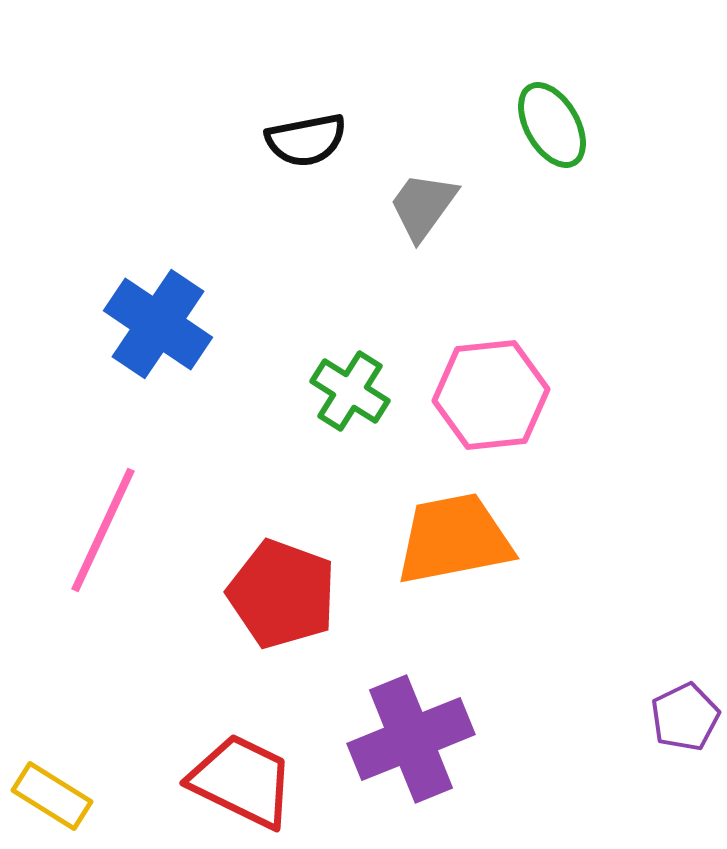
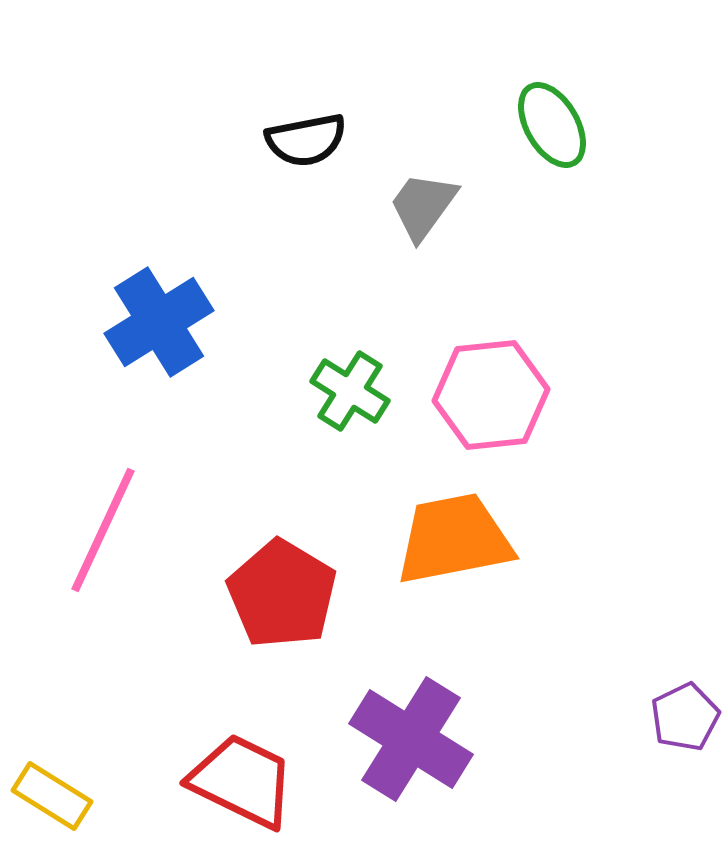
blue cross: moved 1 px right, 2 px up; rotated 24 degrees clockwise
red pentagon: rotated 11 degrees clockwise
purple cross: rotated 36 degrees counterclockwise
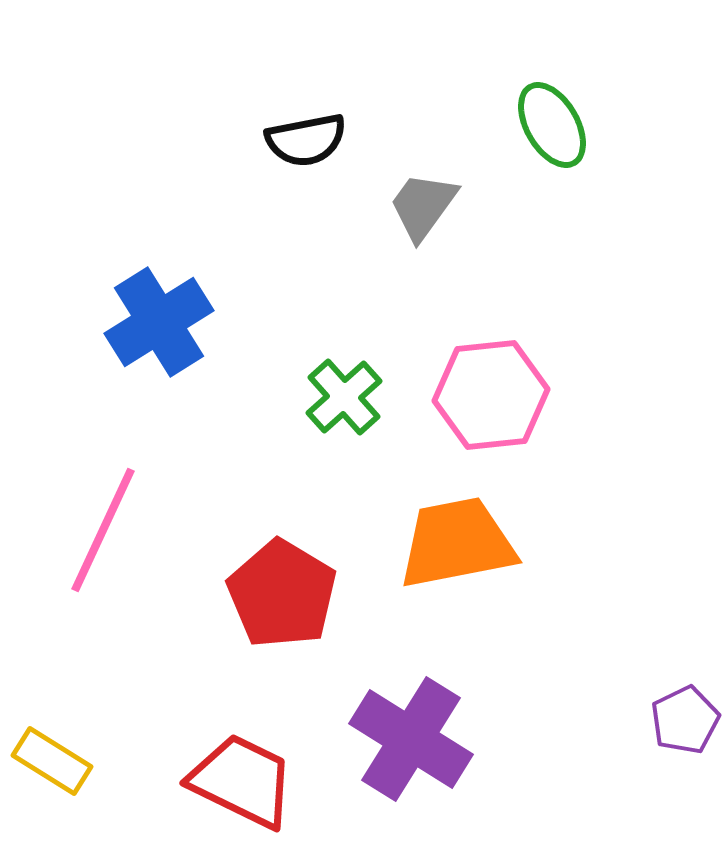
green cross: moved 6 px left, 6 px down; rotated 16 degrees clockwise
orange trapezoid: moved 3 px right, 4 px down
purple pentagon: moved 3 px down
yellow rectangle: moved 35 px up
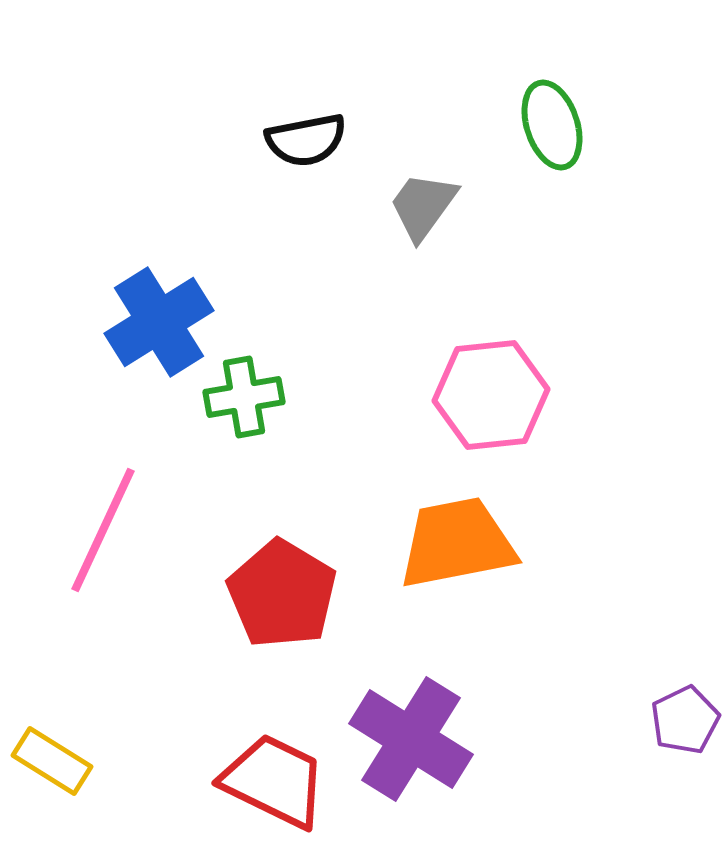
green ellipse: rotated 12 degrees clockwise
green cross: moved 100 px left; rotated 32 degrees clockwise
red trapezoid: moved 32 px right
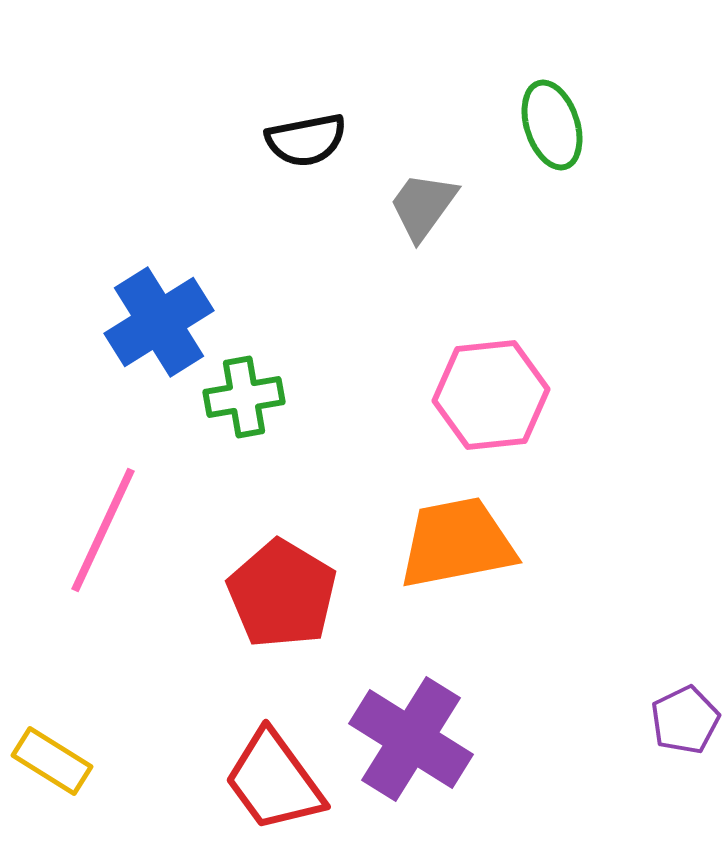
red trapezoid: rotated 152 degrees counterclockwise
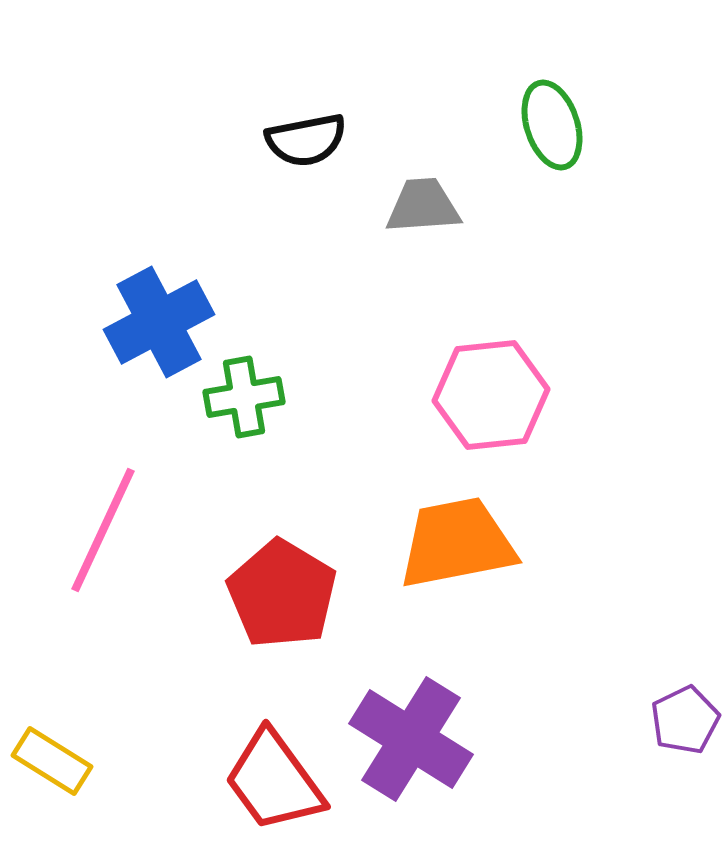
gray trapezoid: rotated 50 degrees clockwise
blue cross: rotated 4 degrees clockwise
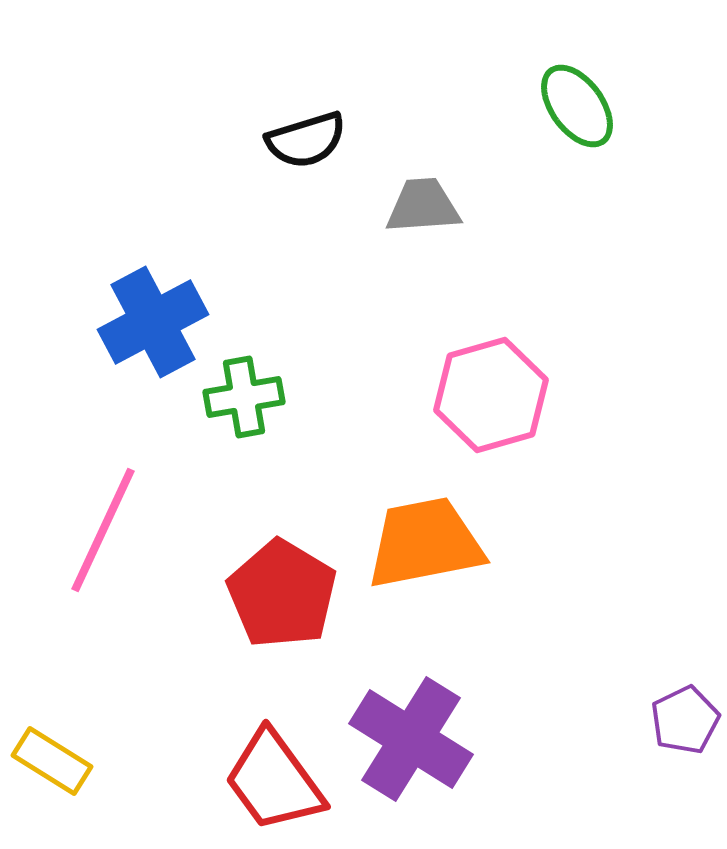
green ellipse: moved 25 px right, 19 px up; rotated 18 degrees counterclockwise
black semicircle: rotated 6 degrees counterclockwise
blue cross: moved 6 px left
pink hexagon: rotated 10 degrees counterclockwise
orange trapezoid: moved 32 px left
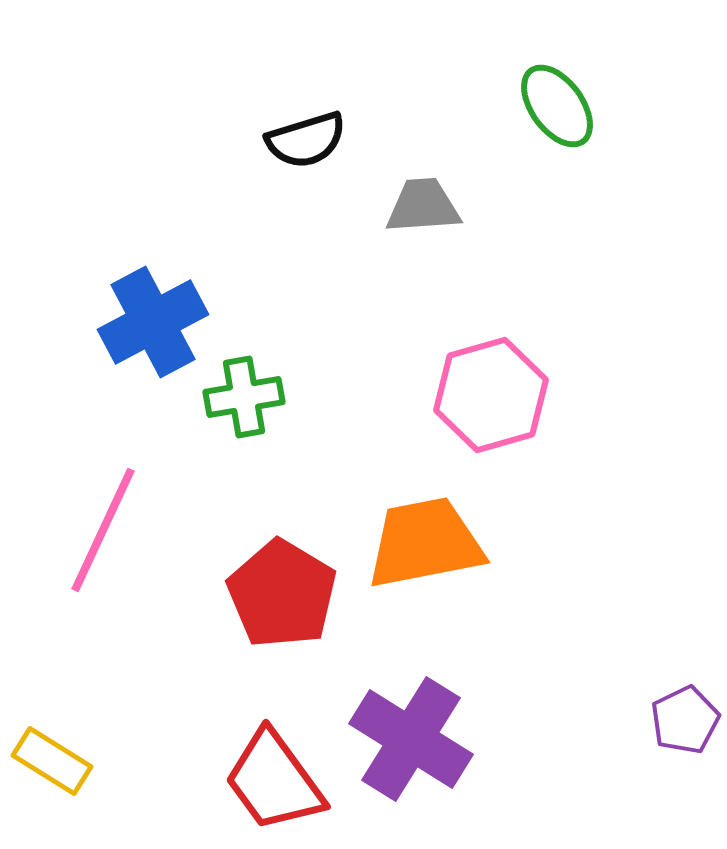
green ellipse: moved 20 px left
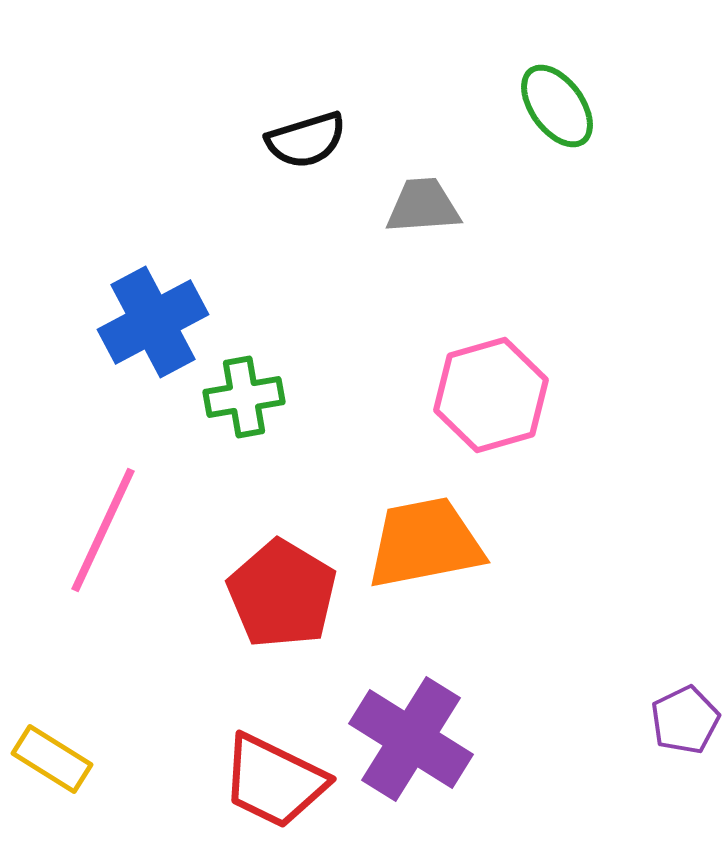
yellow rectangle: moved 2 px up
red trapezoid: rotated 28 degrees counterclockwise
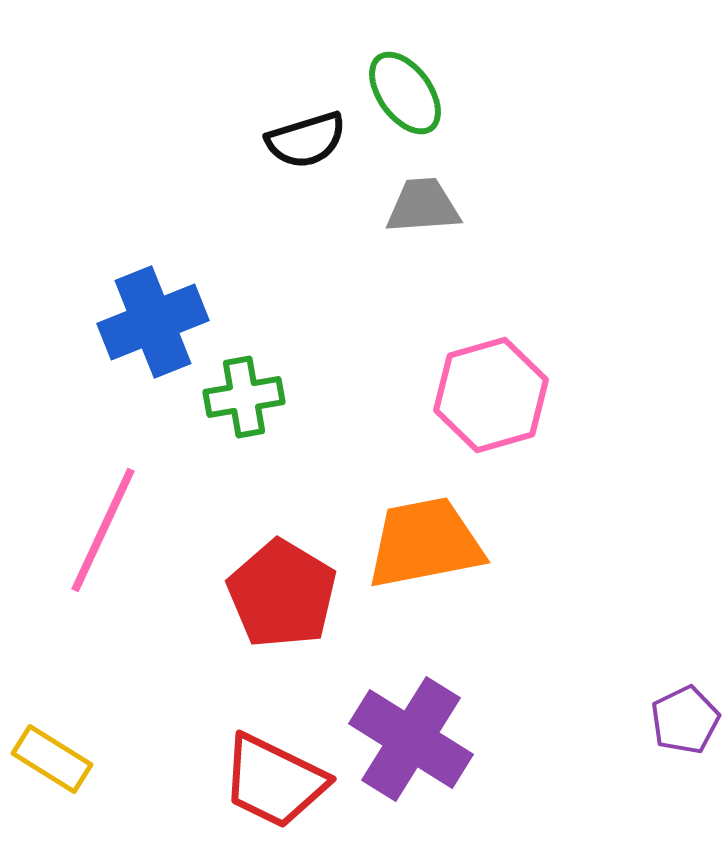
green ellipse: moved 152 px left, 13 px up
blue cross: rotated 6 degrees clockwise
